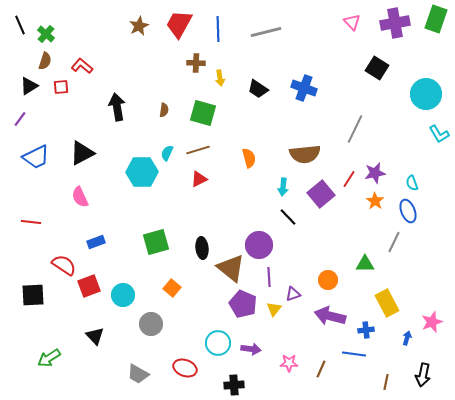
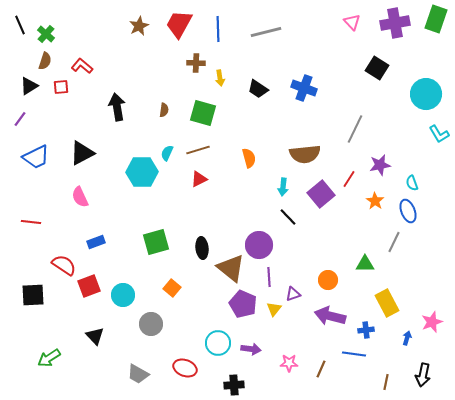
purple star at (375, 173): moved 5 px right, 8 px up
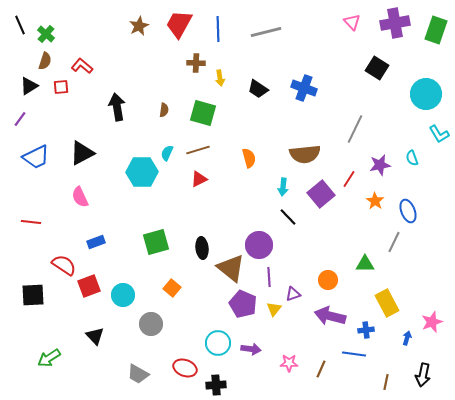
green rectangle at (436, 19): moved 11 px down
cyan semicircle at (412, 183): moved 25 px up
black cross at (234, 385): moved 18 px left
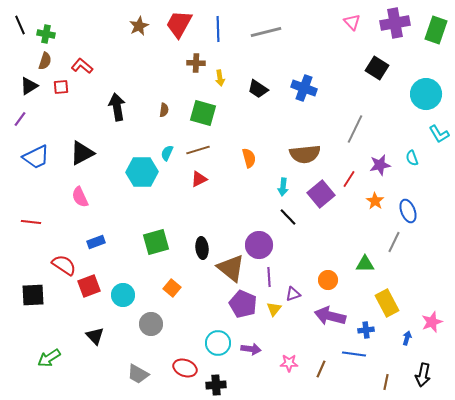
green cross at (46, 34): rotated 30 degrees counterclockwise
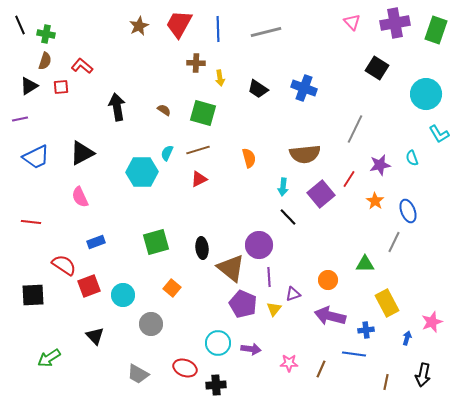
brown semicircle at (164, 110): rotated 64 degrees counterclockwise
purple line at (20, 119): rotated 42 degrees clockwise
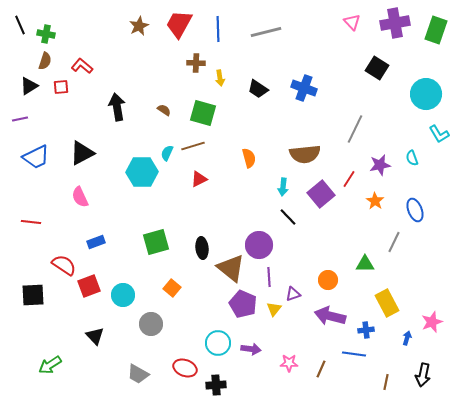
brown line at (198, 150): moved 5 px left, 4 px up
blue ellipse at (408, 211): moved 7 px right, 1 px up
green arrow at (49, 358): moved 1 px right, 7 px down
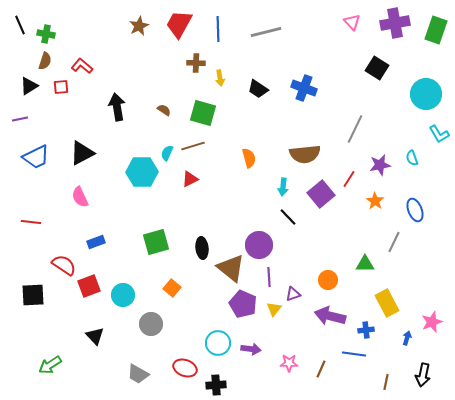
red triangle at (199, 179): moved 9 px left
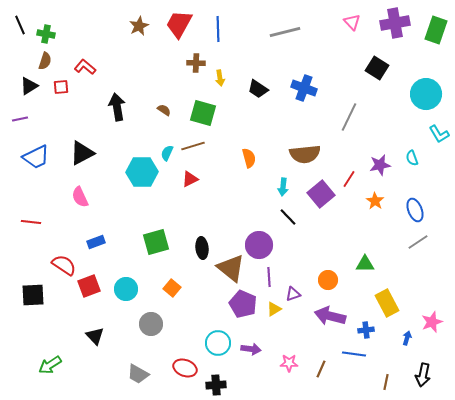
gray line at (266, 32): moved 19 px right
red L-shape at (82, 66): moved 3 px right, 1 px down
gray line at (355, 129): moved 6 px left, 12 px up
gray line at (394, 242): moved 24 px right; rotated 30 degrees clockwise
cyan circle at (123, 295): moved 3 px right, 6 px up
yellow triangle at (274, 309): rotated 21 degrees clockwise
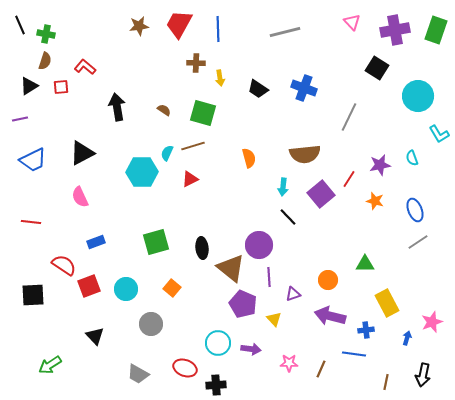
purple cross at (395, 23): moved 7 px down
brown star at (139, 26): rotated 18 degrees clockwise
cyan circle at (426, 94): moved 8 px left, 2 px down
blue trapezoid at (36, 157): moved 3 px left, 3 px down
orange star at (375, 201): rotated 18 degrees counterclockwise
yellow triangle at (274, 309): moved 10 px down; rotated 42 degrees counterclockwise
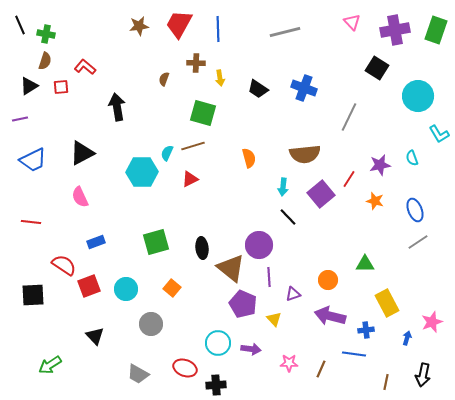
brown semicircle at (164, 110): moved 31 px up; rotated 104 degrees counterclockwise
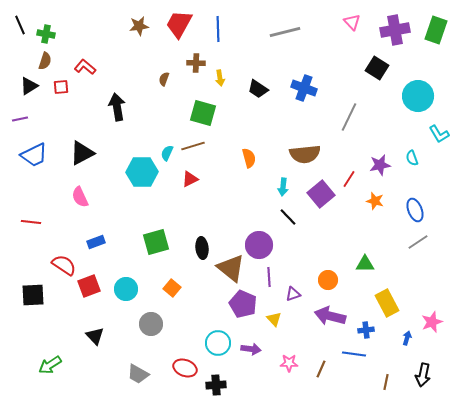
blue trapezoid at (33, 160): moved 1 px right, 5 px up
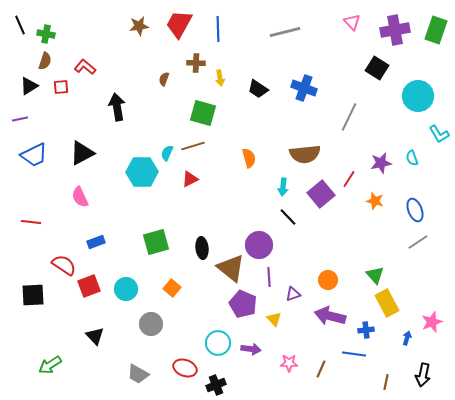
purple star at (380, 165): moved 1 px right, 2 px up
green triangle at (365, 264): moved 10 px right, 11 px down; rotated 48 degrees clockwise
black cross at (216, 385): rotated 18 degrees counterclockwise
